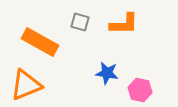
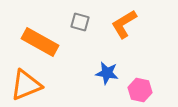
orange L-shape: rotated 148 degrees clockwise
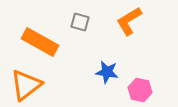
orange L-shape: moved 5 px right, 3 px up
blue star: moved 1 px up
orange triangle: rotated 16 degrees counterclockwise
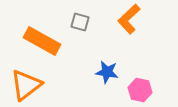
orange L-shape: moved 2 px up; rotated 12 degrees counterclockwise
orange rectangle: moved 2 px right, 1 px up
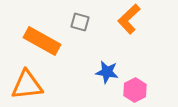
orange triangle: moved 1 px right; rotated 32 degrees clockwise
pink hexagon: moved 5 px left; rotated 20 degrees clockwise
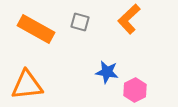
orange rectangle: moved 6 px left, 12 px up
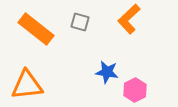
orange rectangle: rotated 9 degrees clockwise
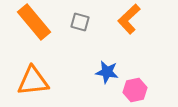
orange rectangle: moved 2 px left, 7 px up; rotated 12 degrees clockwise
orange triangle: moved 6 px right, 4 px up
pink hexagon: rotated 15 degrees clockwise
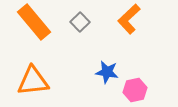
gray square: rotated 30 degrees clockwise
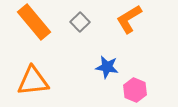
orange L-shape: rotated 12 degrees clockwise
blue star: moved 5 px up
pink hexagon: rotated 25 degrees counterclockwise
